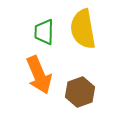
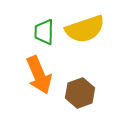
yellow semicircle: moved 2 px right; rotated 99 degrees counterclockwise
brown hexagon: moved 1 px down
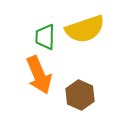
green trapezoid: moved 1 px right, 5 px down
brown hexagon: moved 2 px down; rotated 16 degrees counterclockwise
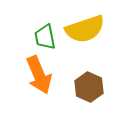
green trapezoid: rotated 12 degrees counterclockwise
brown hexagon: moved 9 px right, 8 px up
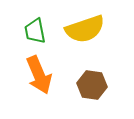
green trapezoid: moved 10 px left, 6 px up
brown hexagon: moved 3 px right, 2 px up; rotated 16 degrees counterclockwise
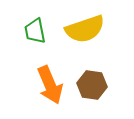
orange arrow: moved 11 px right, 10 px down
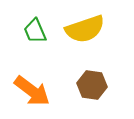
green trapezoid: rotated 12 degrees counterclockwise
orange arrow: moved 18 px left, 6 px down; rotated 30 degrees counterclockwise
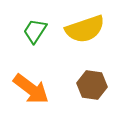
green trapezoid: rotated 56 degrees clockwise
orange arrow: moved 1 px left, 2 px up
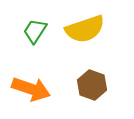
brown hexagon: rotated 12 degrees clockwise
orange arrow: rotated 18 degrees counterclockwise
